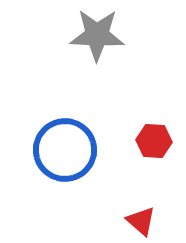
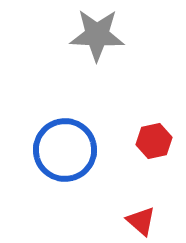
red hexagon: rotated 16 degrees counterclockwise
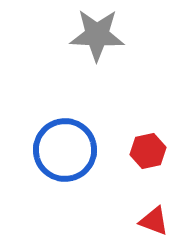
red hexagon: moved 6 px left, 10 px down
red triangle: moved 13 px right; rotated 20 degrees counterclockwise
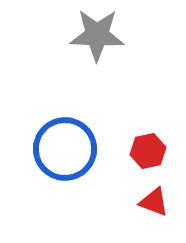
blue circle: moved 1 px up
red triangle: moved 19 px up
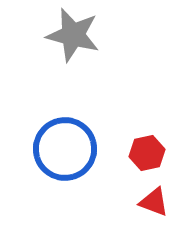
gray star: moved 24 px left; rotated 12 degrees clockwise
red hexagon: moved 1 px left, 2 px down
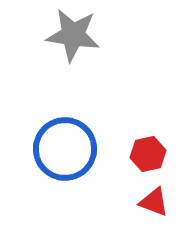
gray star: rotated 6 degrees counterclockwise
red hexagon: moved 1 px right, 1 px down
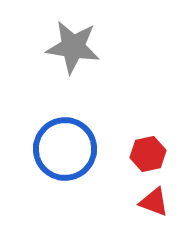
gray star: moved 12 px down
